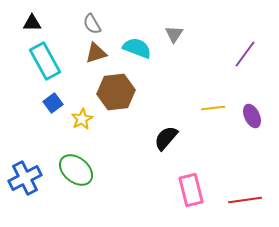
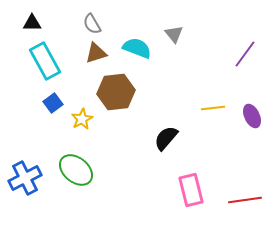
gray triangle: rotated 12 degrees counterclockwise
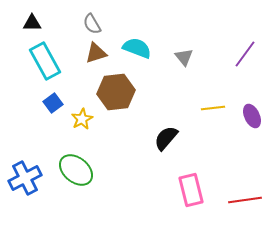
gray triangle: moved 10 px right, 23 px down
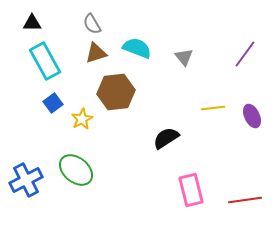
black semicircle: rotated 16 degrees clockwise
blue cross: moved 1 px right, 2 px down
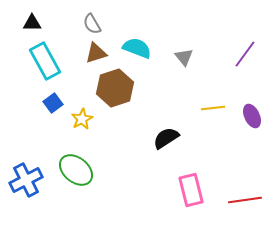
brown hexagon: moved 1 px left, 4 px up; rotated 12 degrees counterclockwise
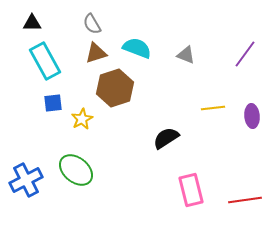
gray triangle: moved 2 px right, 2 px up; rotated 30 degrees counterclockwise
blue square: rotated 30 degrees clockwise
purple ellipse: rotated 20 degrees clockwise
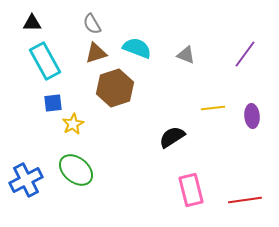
yellow star: moved 9 px left, 5 px down
black semicircle: moved 6 px right, 1 px up
